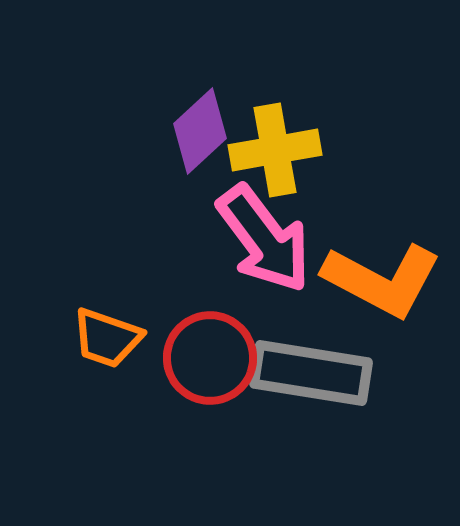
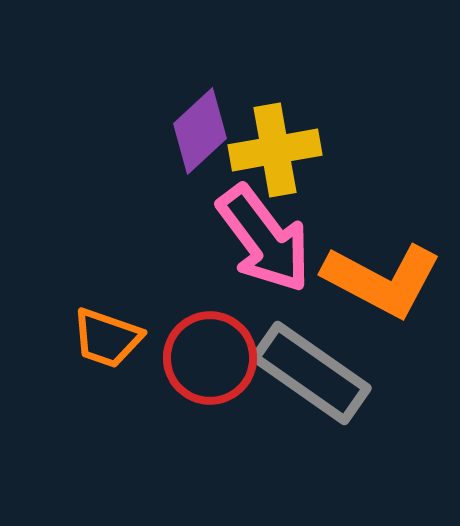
gray rectangle: rotated 26 degrees clockwise
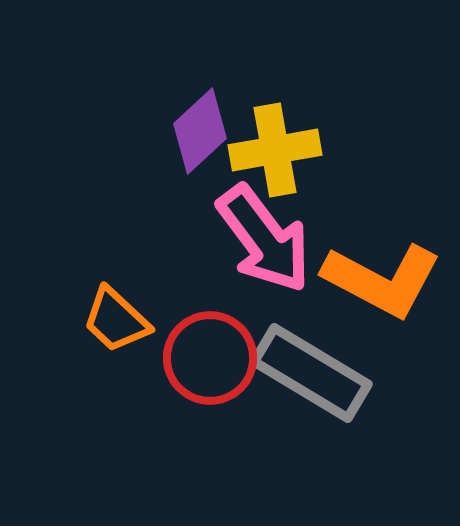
orange trapezoid: moved 9 px right, 18 px up; rotated 24 degrees clockwise
gray rectangle: rotated 4 degrees counterclockwise
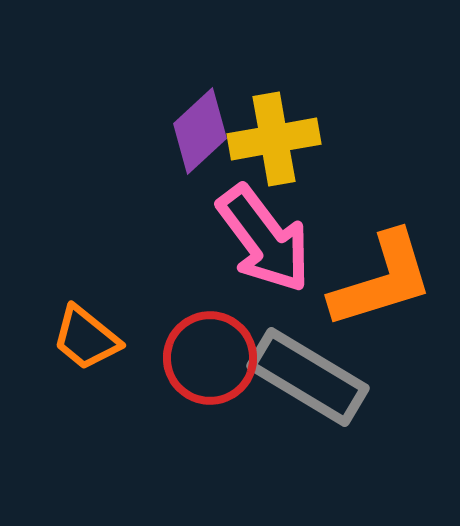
yellow cross: moved 1 px left, 11 px up
orange L-shape: rotated 45 degrees counterclockwise
orange trapezoid: moved 30 px left, 18 px down; rotated 4 degrees counterclockwise
gray rectangle: moved 3 px left, 4 px down
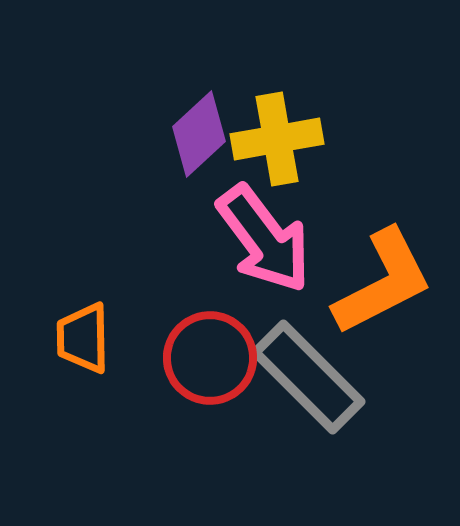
purple diamond: moved 1 px left, 3 px down
yellow cross: moved 3 px right
orange L-shape: moved 1 px right, 2 px down; rotated 10 degrees counterclockwise
orange trapezoid: moved 3 px left; rotated 50 degrees clockwise
gray rectangle: rotated 14 degrees clockwise
